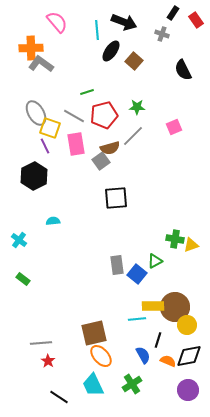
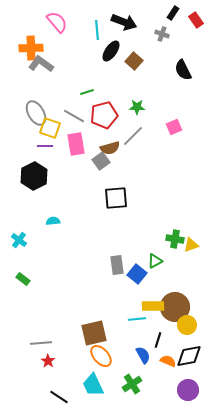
purple line at (45, 146): rotated 63 degrees counterclockwise
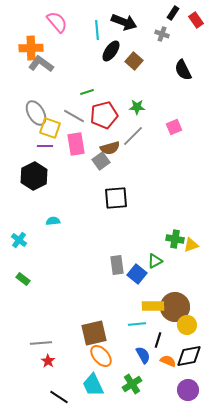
cyan line at (137, 319): moved 5 px down
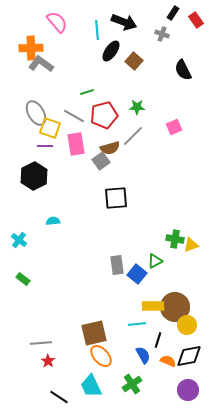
cyan trapezoid at (93, 385): moved 2 px left, 1 px down
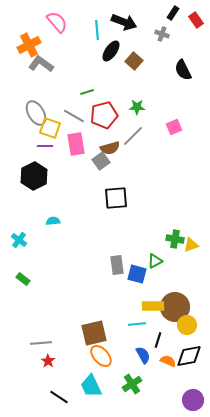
orange cross at (31, 48): moved 2 px left, 3 px up; rotated 25 degrees counterclockwise
blue square at (137, 274): rotated 24 degrees counterclockwise
purple circle at (188, 390): moved 5 px right, 10 px down
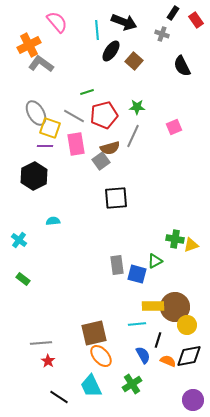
black semicircle at (183, 70): moved 1 px left, 4 px up
gray line at (133, 136): rotated 20 degrees counterclockwise
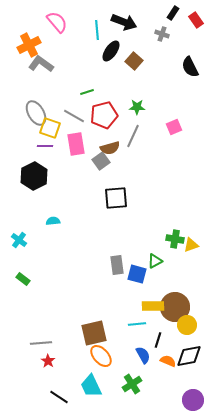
black semicircle at (182, 66): moved 8 px right, 1 px down
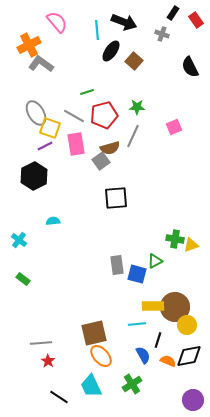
purple line at (45, 146): rotated 28 degrees counterclockwise
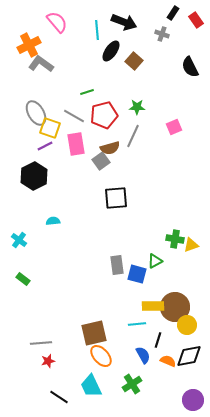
red star at (48, 361): rotated 24 degrees clockwise
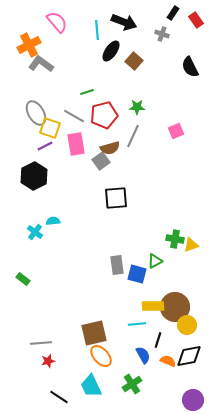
pink square at (174, 127): moved 2 px right, 4 px down
cyan cross at (19, 240): moved 16 px right, 8 px up
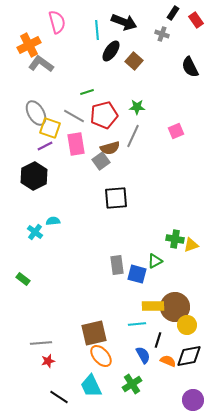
pink semicircle at (57, 22): rotated 25 degrees clockwise
